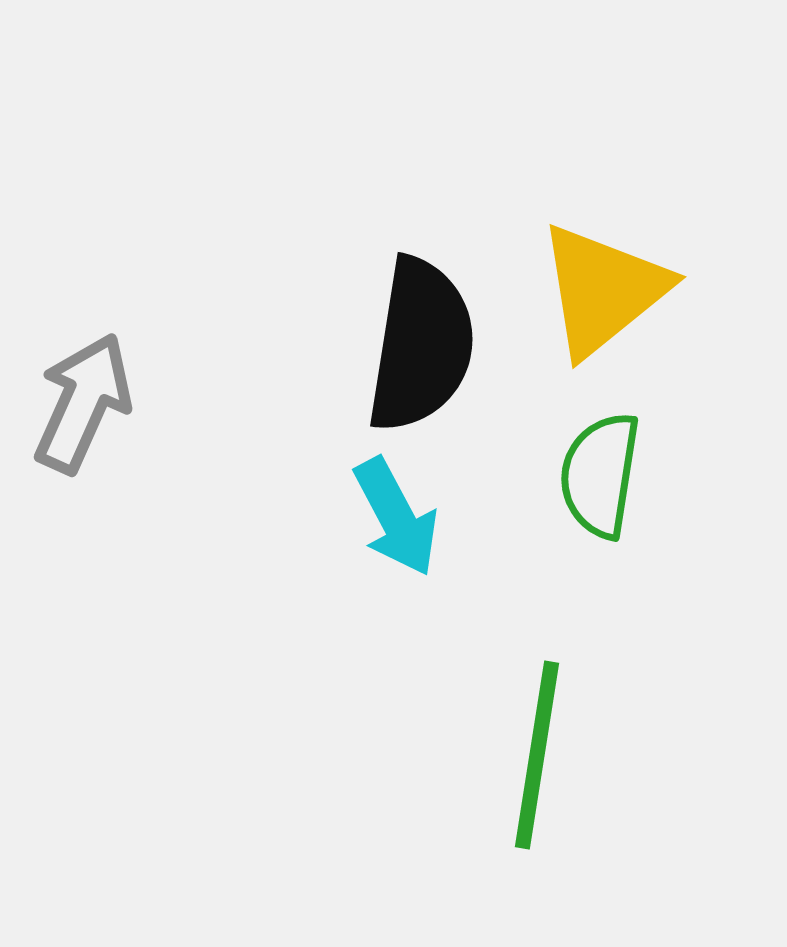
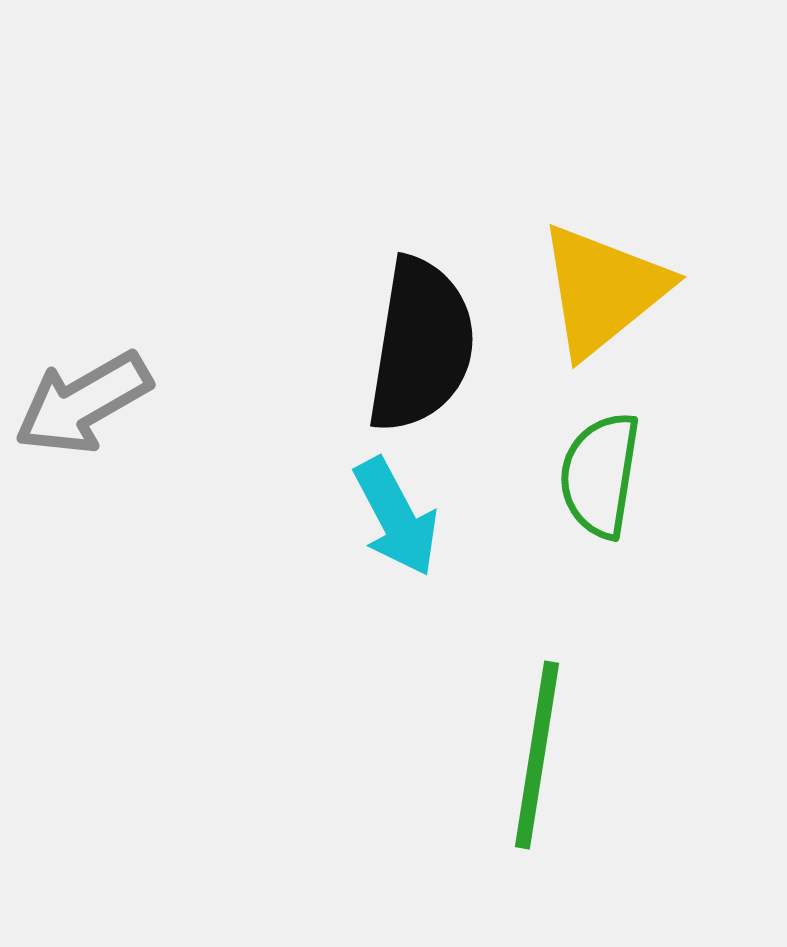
gray arrow: rotated 144 degrees counterclockwise
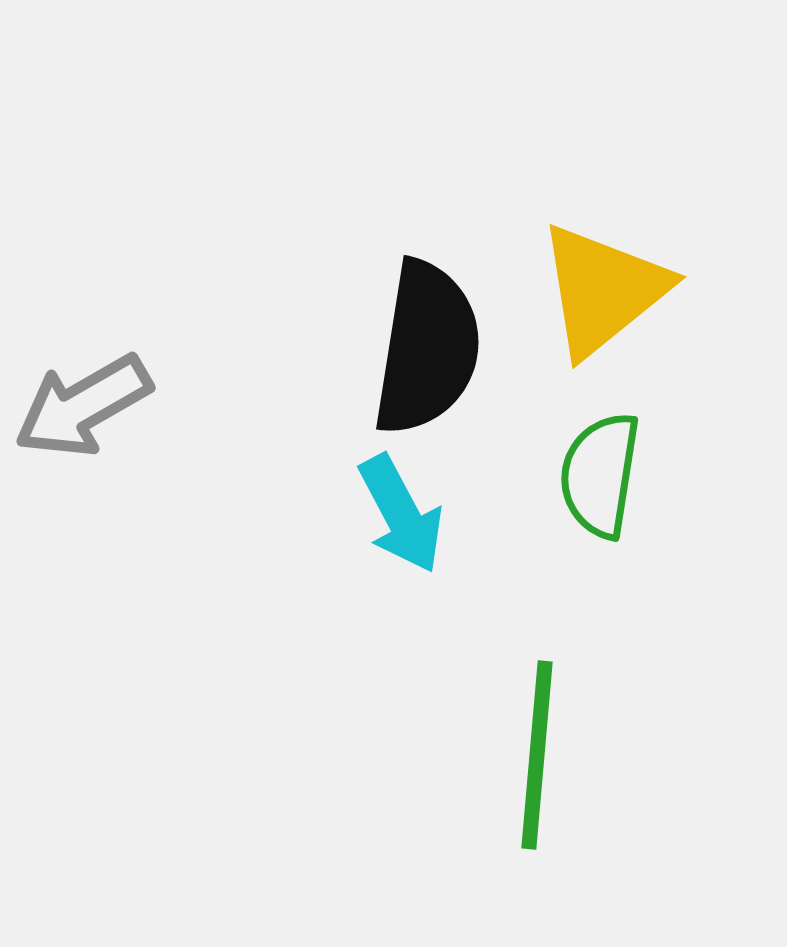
black semicircle: moved 6 px right, 3 px down
gray arrow: moved 3 px down
cyan arrow: moved 5 px right, 3 px up
green line: rotated 4 degrees counterclockwise
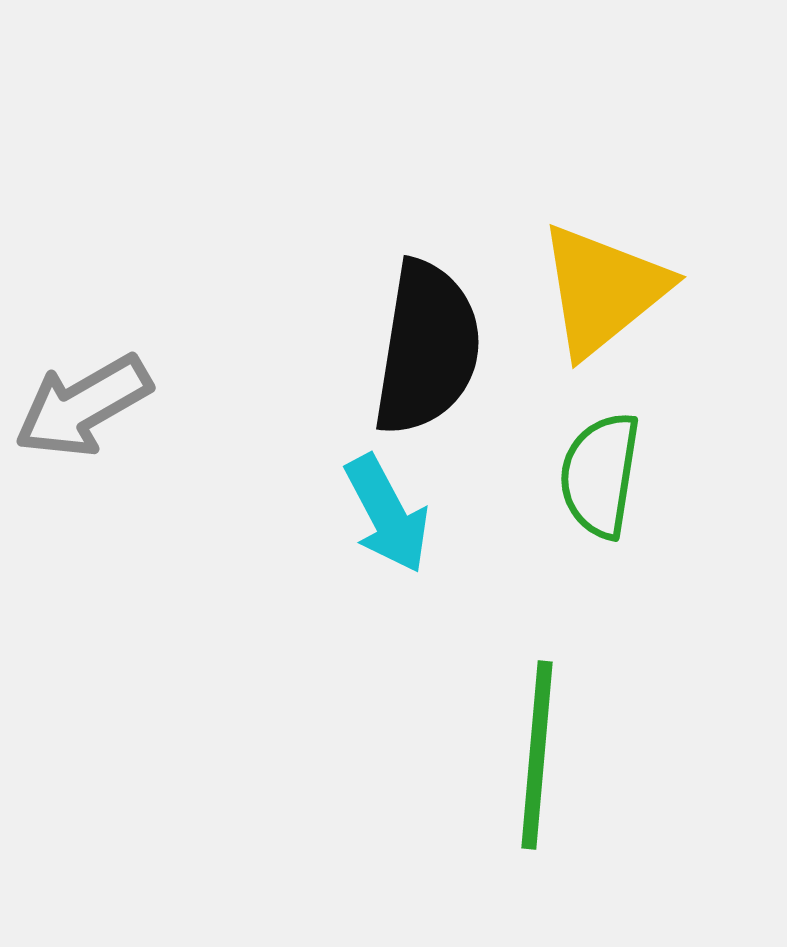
cyan arrow: moved 14 px left
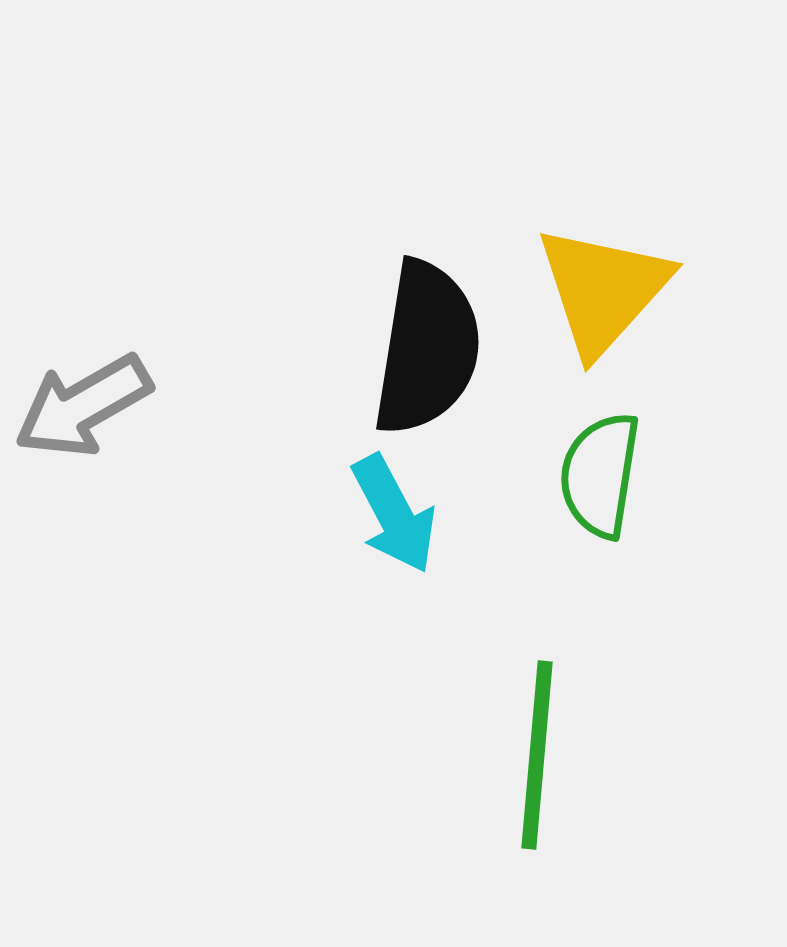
yellow triangle: rotated 9 degrees counterclockwise
cyan arrow: moved 7 px right
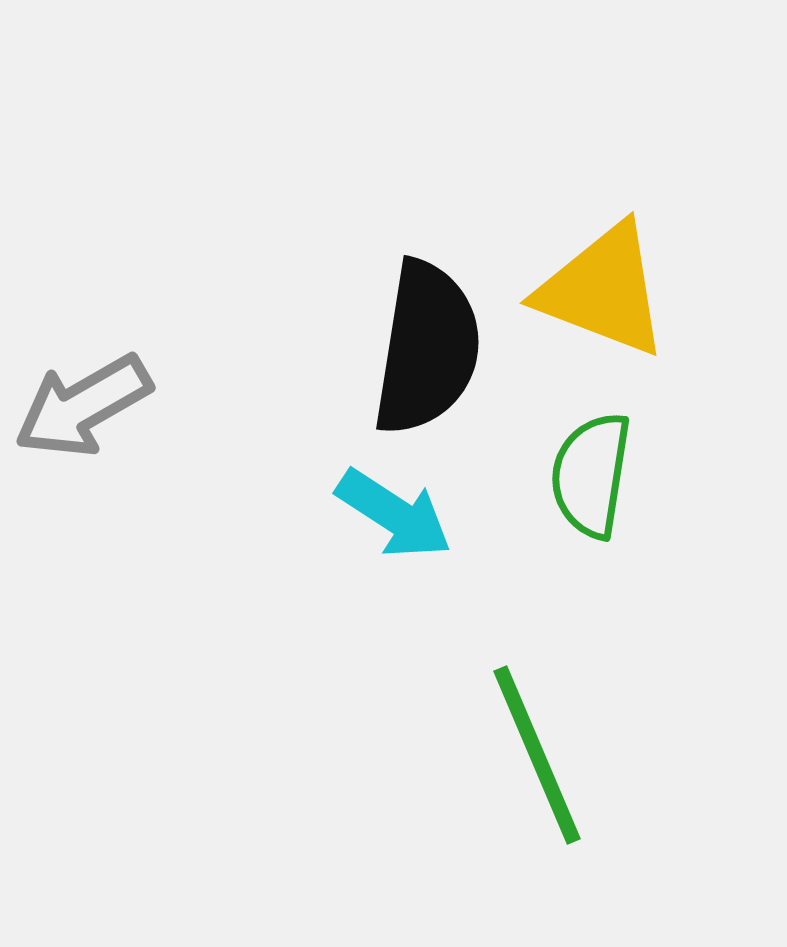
yellow triangle: rotated 51 degrees counterclockwise
green semicircle: moved 9 px left
cyan arrow: rotated 29 degrees counterclockwise
green line: rotated 28 degrees counterclockwise
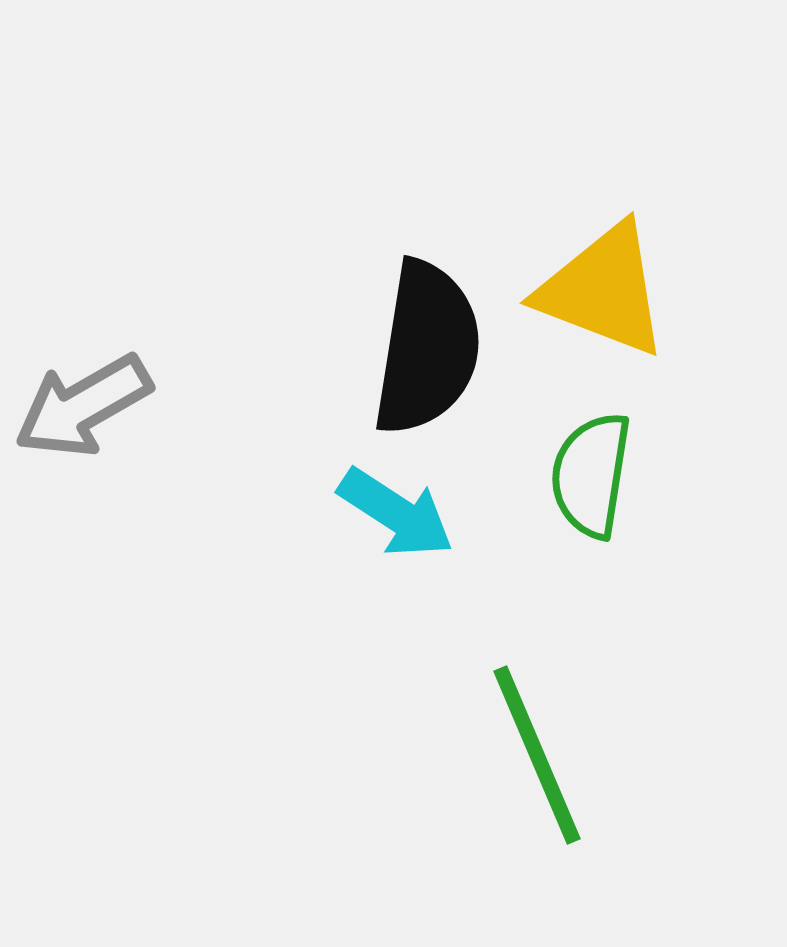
cyan arrow: moved 2 px right, 1 px up
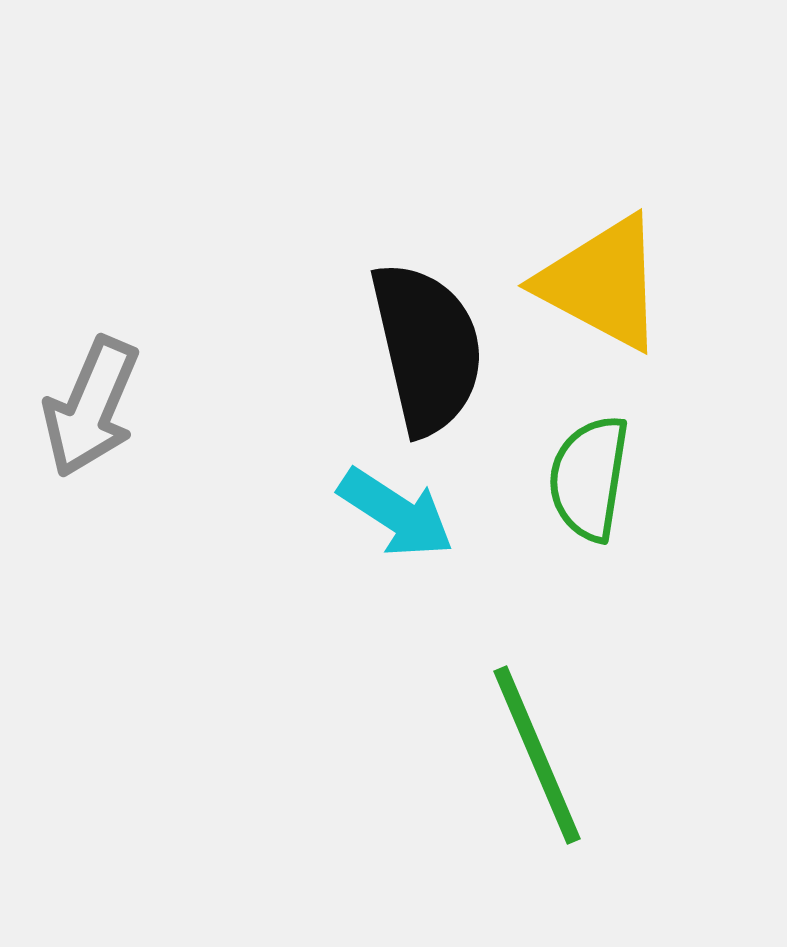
yellow triangle: moved 1 px left, 7 px up; rotated 7 degrees clockwise
black semicircle: rotated 22 degrees counterclockwise
gray arrow: moved 8 px right, 1 px down; rotated 37 degrees counterclockwise
green semicircle: moved 2 px left, 3 px down
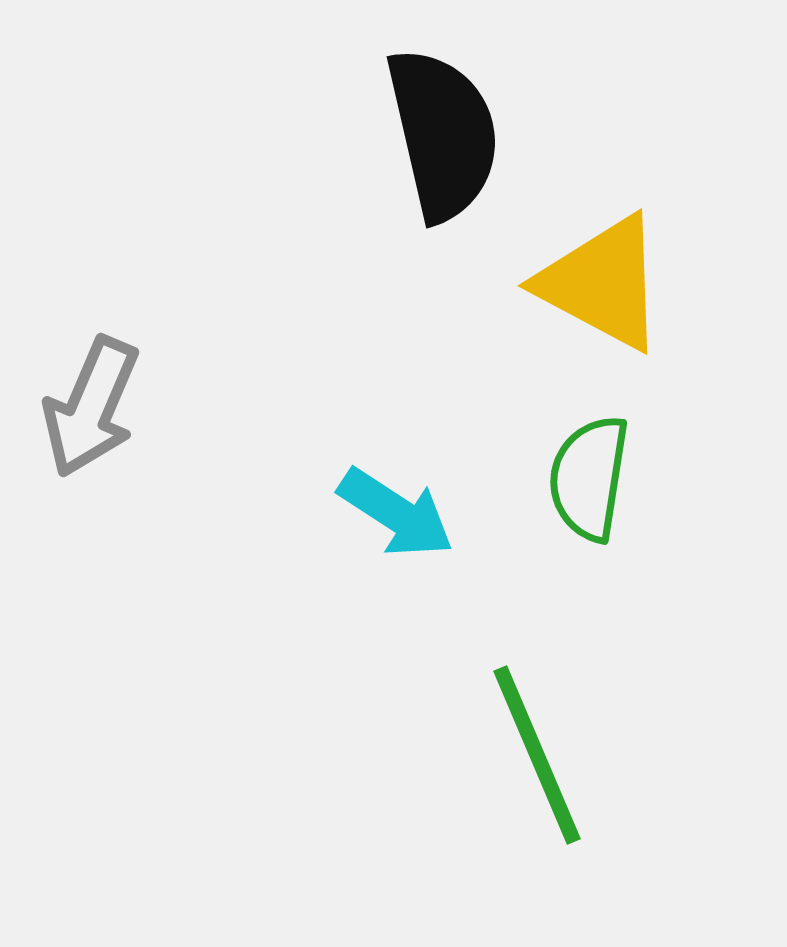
black semicircle: moved 16 px right, 214 px up
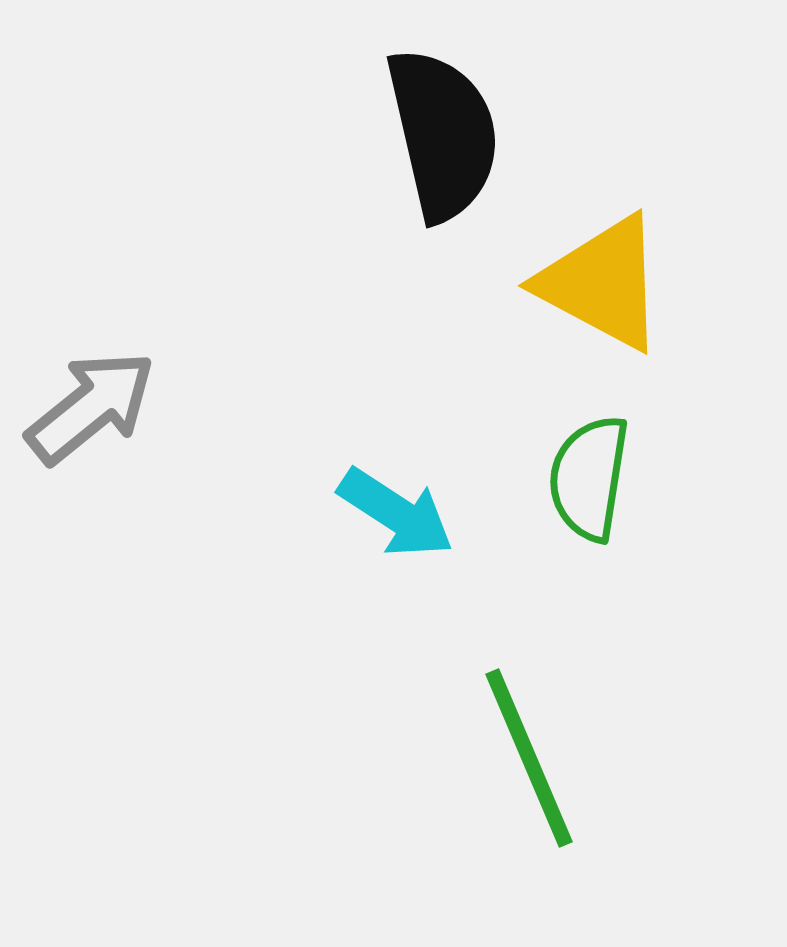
gray arrow: rotated 152 degrees counterclockwise
green line: moved 8 px left, 3 px down
